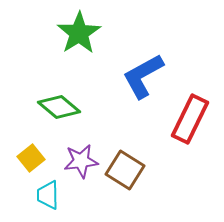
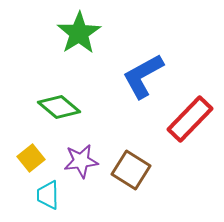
red rectangle: rotated 18 degrees clockwise
brown square: moved 6 px right
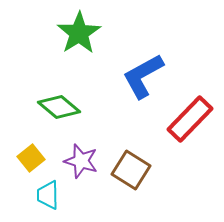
purple star: rotated 24 degrees clockwise
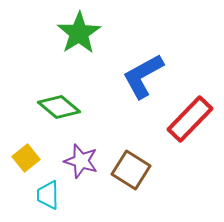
yellow square: moved 5 px left
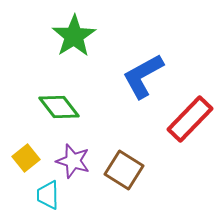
green star: moved 5 px left, 3 px down
green diamond: rotated 12 degrees clockwise
purple star: moved 8 px left
brown square: moved 7 px left
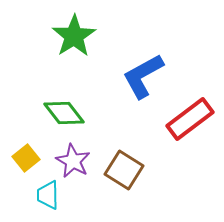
green diamond: moved 5 px right, 6 px down
red rectangle: rotated 9 degrees clockwise
purple star: rotated 12 degrees clockwise
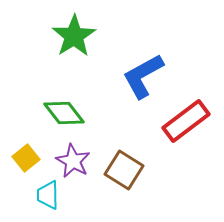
red rectangle: moved 4 px left, 2 px down
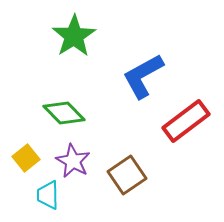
green diamond: rotated 6 degrees counterclockwise
brown square: moved 3 px right, 5 px down; rotated 24 degrees clockwise
